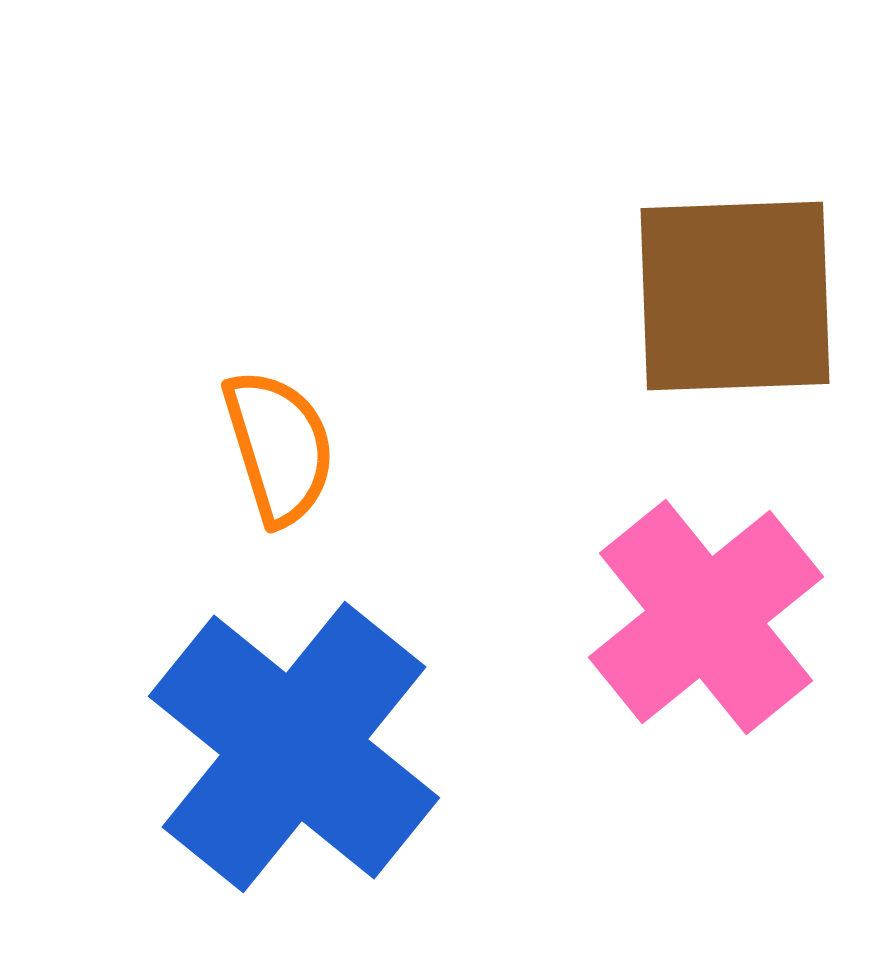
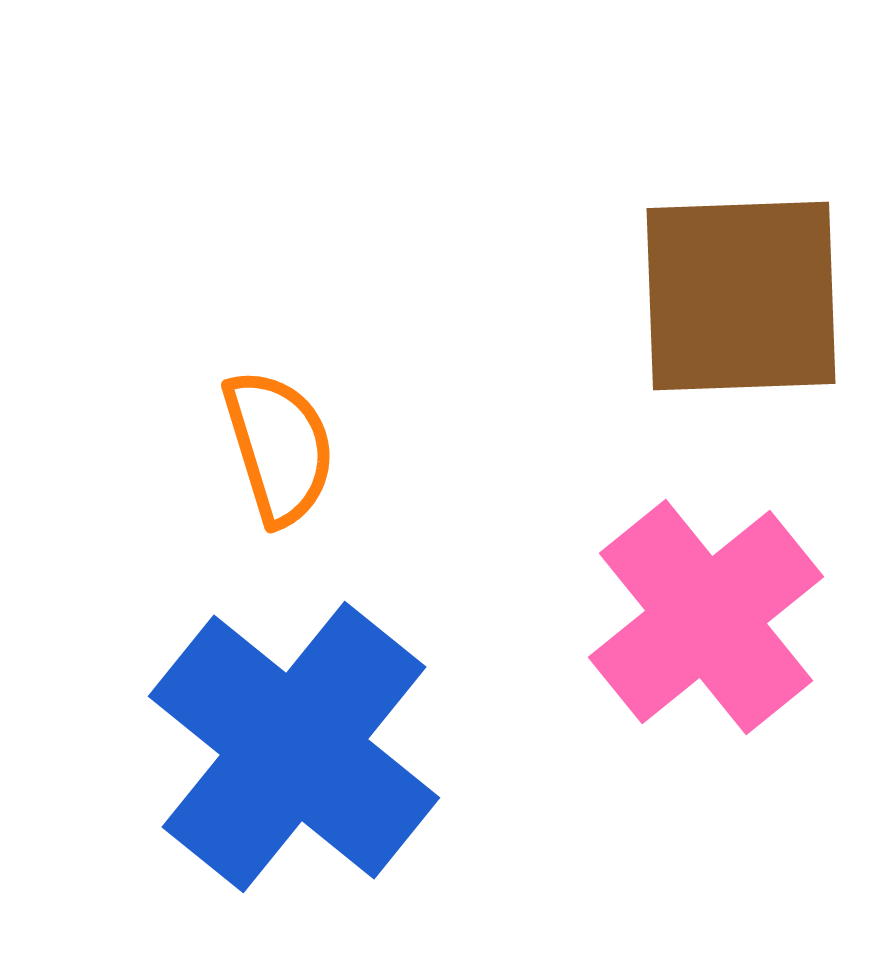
brown square: moved 6 px right
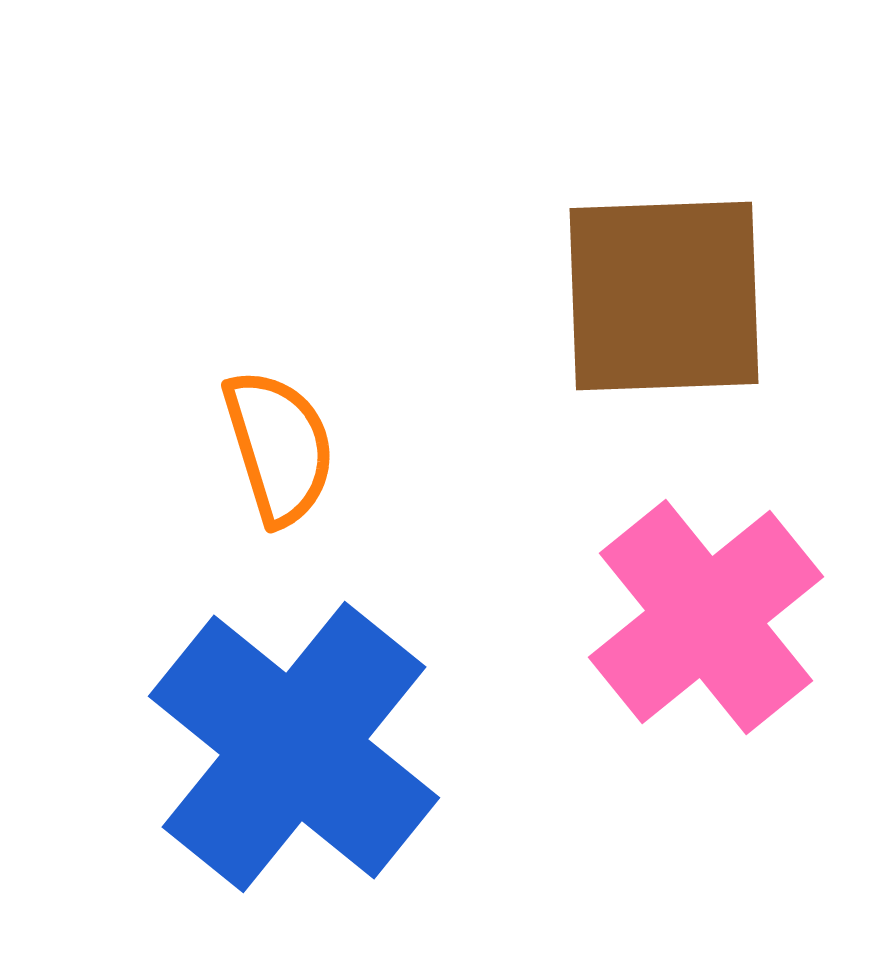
brown square: moved 77 px left
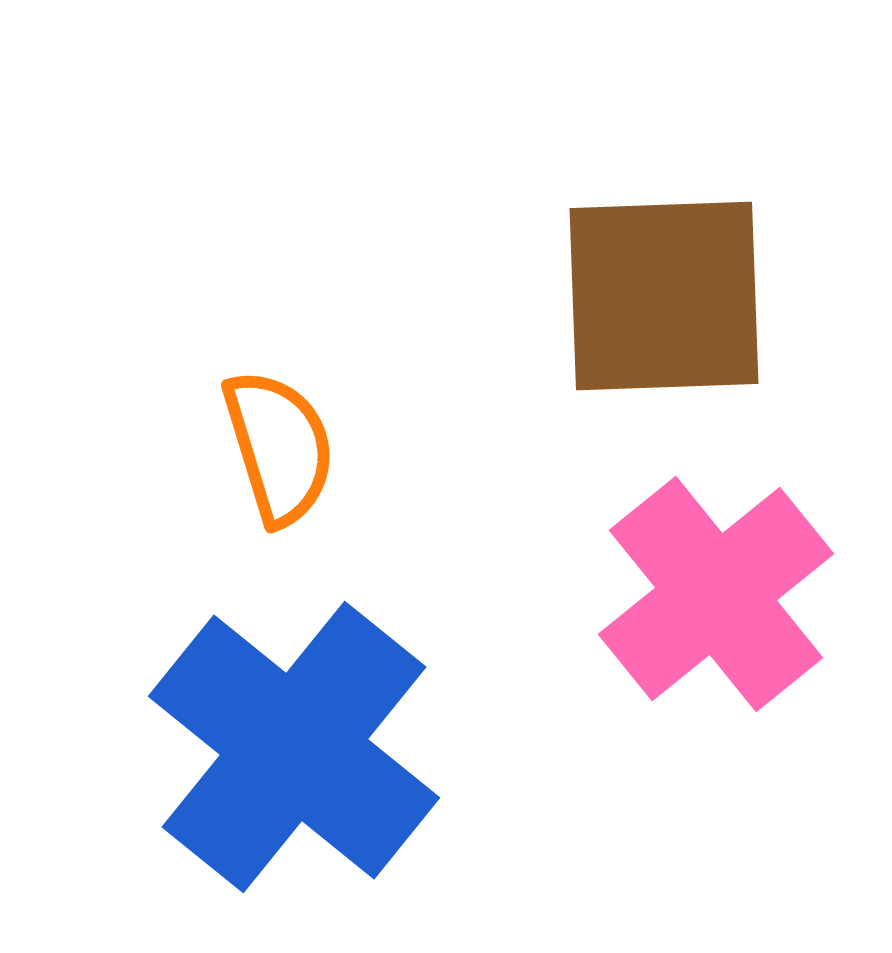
pink cross: moved 10 px right, 23 px up
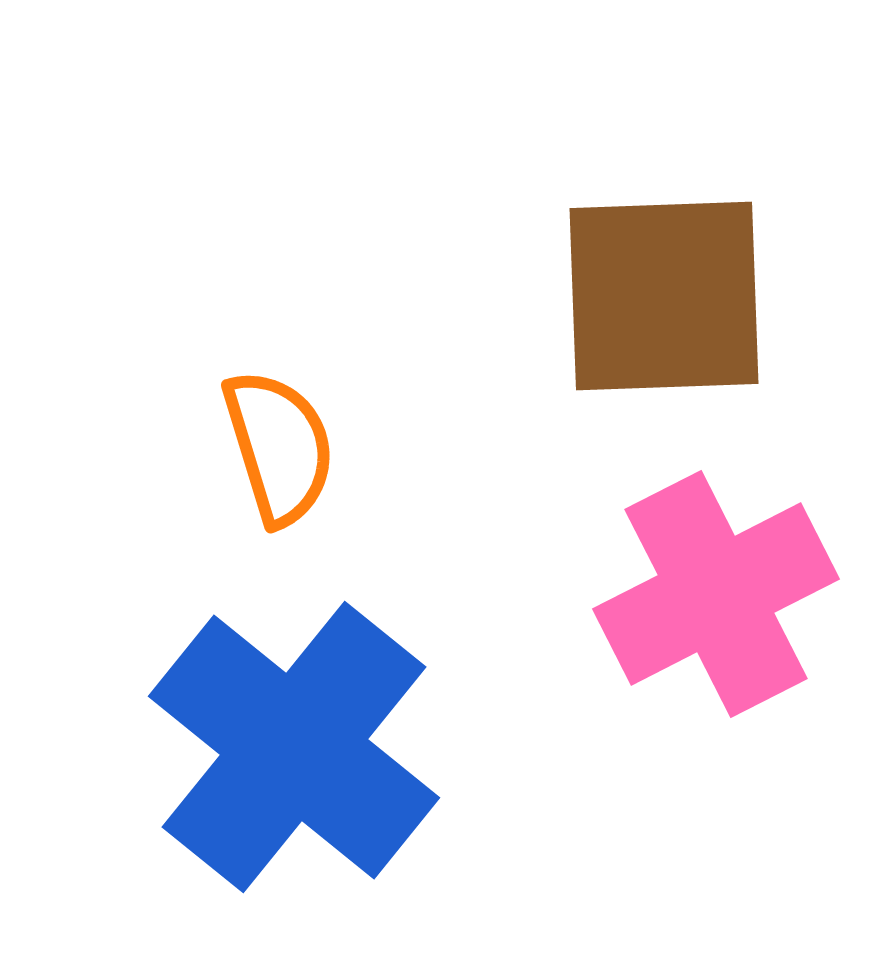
pink cross: rotated 12 degrees clockwise
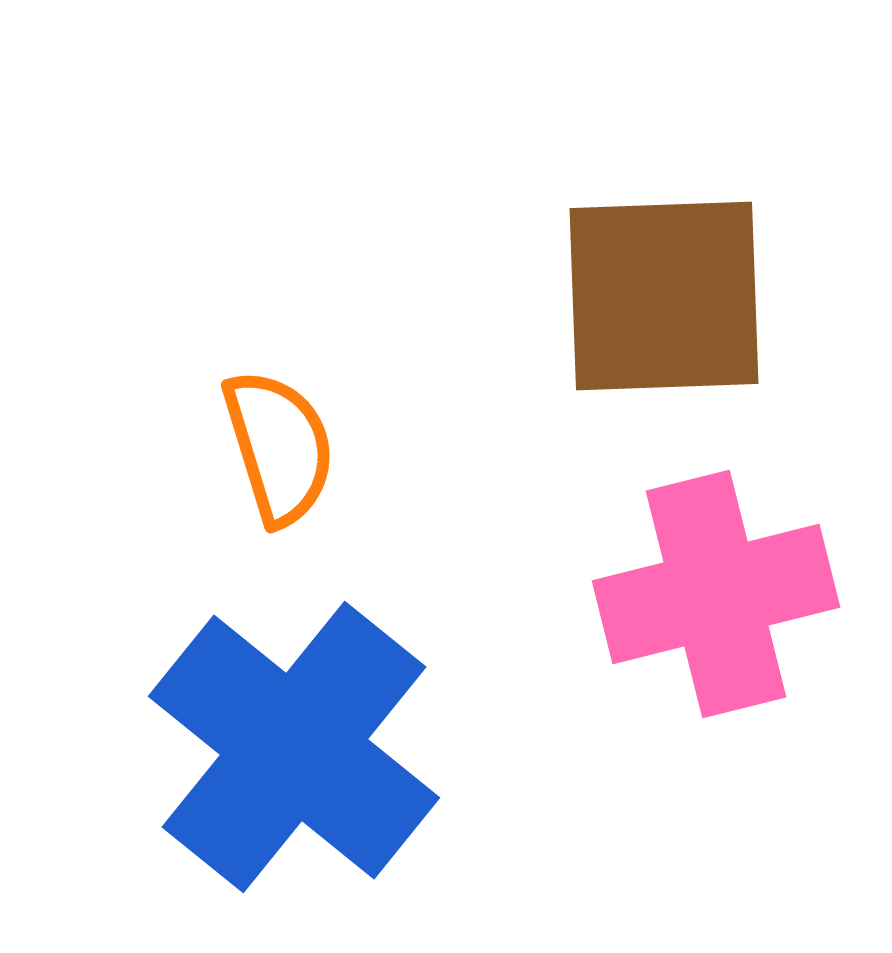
pink cross: rotated 13 degrees clockwise
